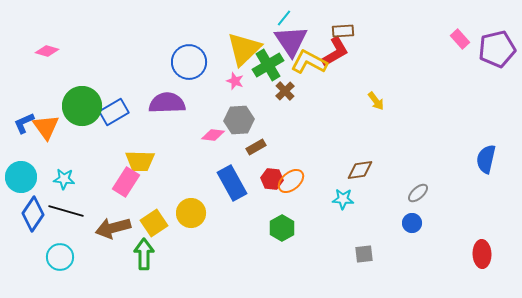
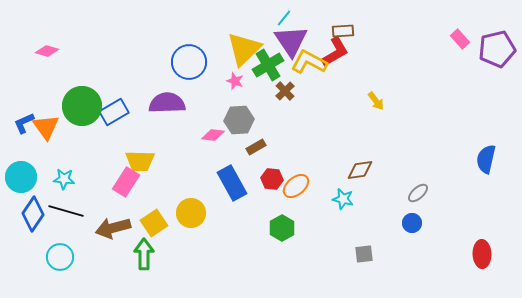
orange ellipse at (291, 181): moved 5 px right, 5 px down
cyan star at (343, 199): rotated 10 degrees clockwise
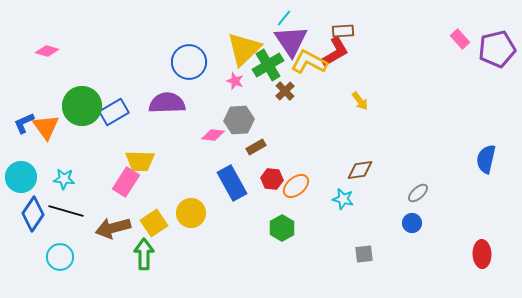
yellow arrow at (376, 101): moved 16 px left
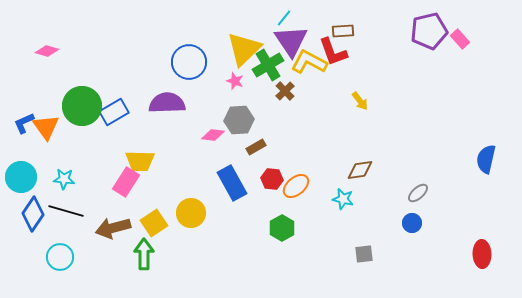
purple pentagon at (497, 49): moved 68 px left, 18 px up
red L-shape at (335, 52): moved 2 px left; rotated 100 degrees clockwise
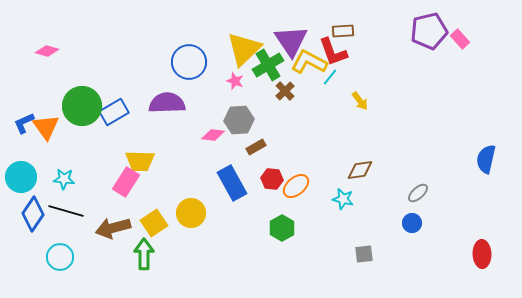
cyan line at (284, 18): moved 46 px right, 59 px down
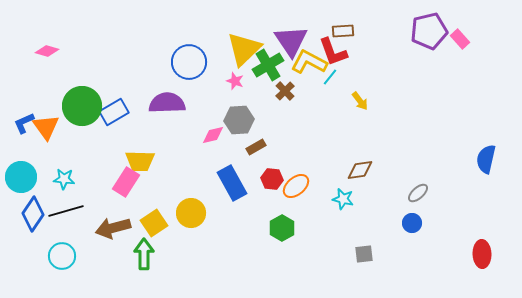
pink diamond at (213, 135): rotated 20 degrees counterclockwise
black line at (66, 211): rotated 32 degrees counterclockwise
cyan circle at (60, 257): moved 2 px right, 1 px up
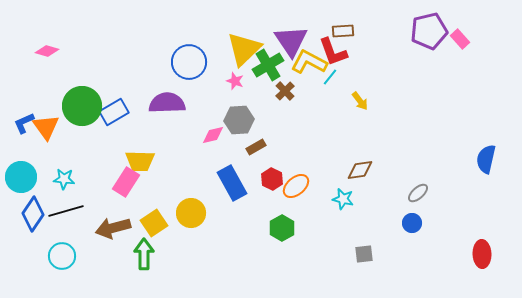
red hexagon at (272, 179): rotated 20 degrees clockwise
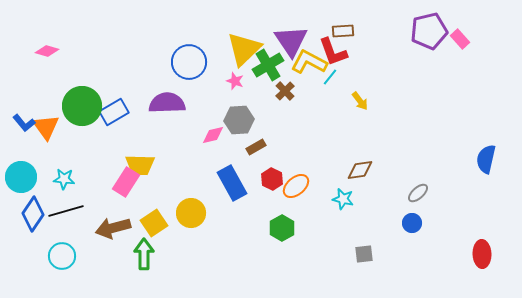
blue L-shape at (24, 123): rotated 105 degrees counterclockwise
yellow trapezoid at (140, 161): moved 4 px down
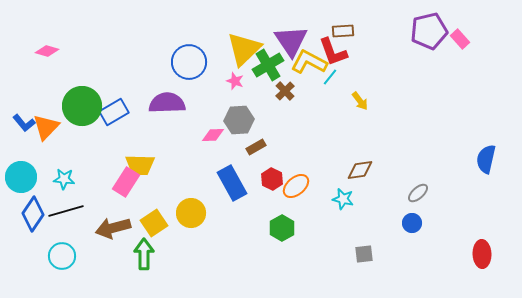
orange triangle at (46, 127): rotated 20 degrees clockwise
pink diamond at (213, 135): rotated 10 degrees clockwise
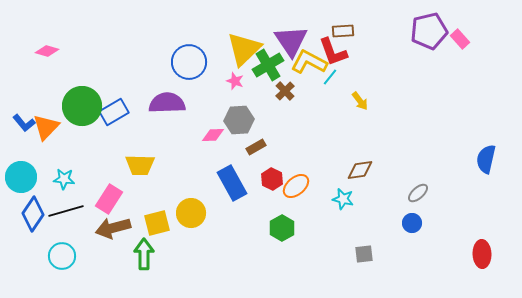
pink rectangle at (126, 182): moved 17 px left, 17 px down
yellow square at (154, 223): moved 3 px right; rotated 20 degrees clockwise
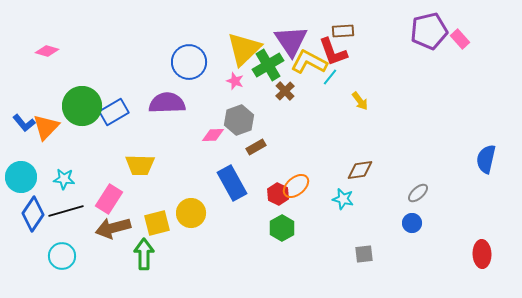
gray hexagon at (239, 120): rotated 16 degrees counterclockwise
red hexagon at (272, 179): moved 6 px right, 15 px down
